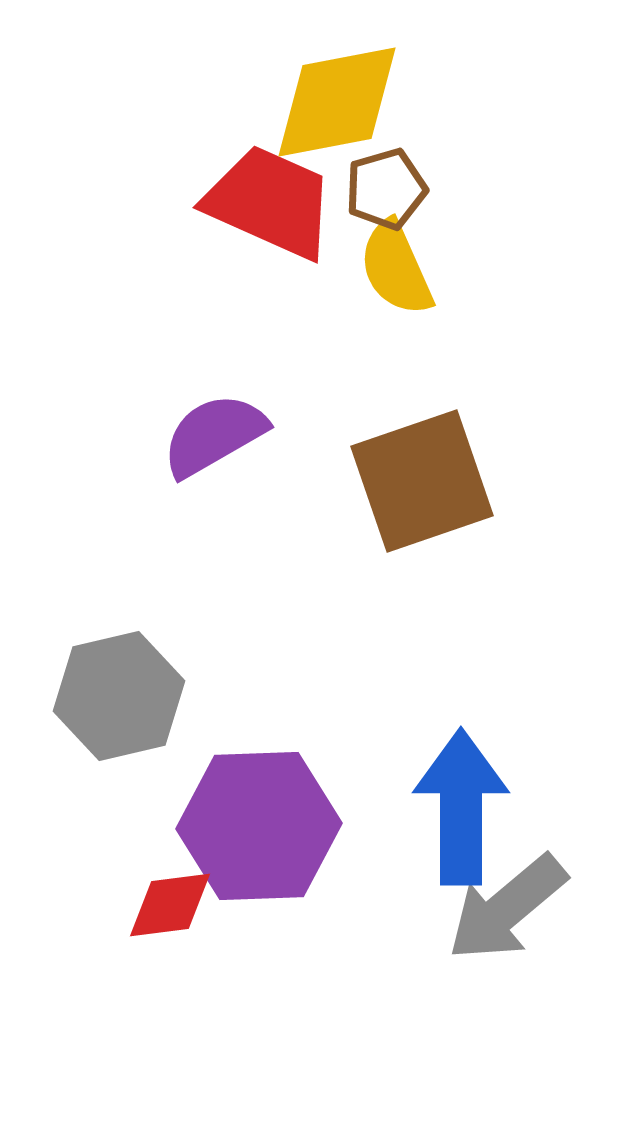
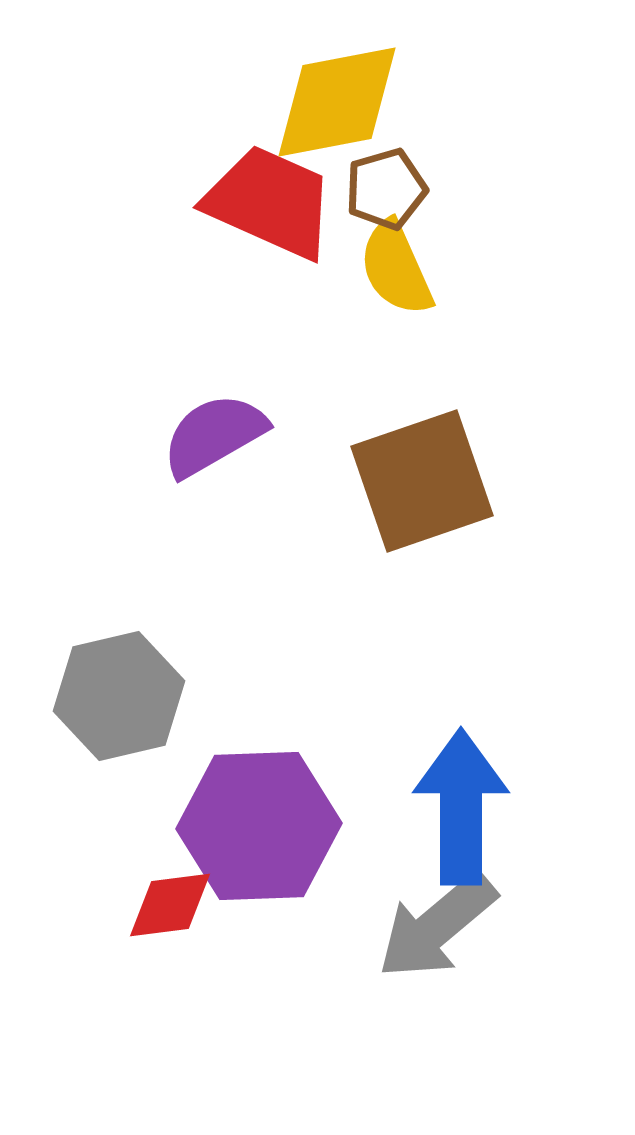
gray arrow: moved 70 px left, 18 px down
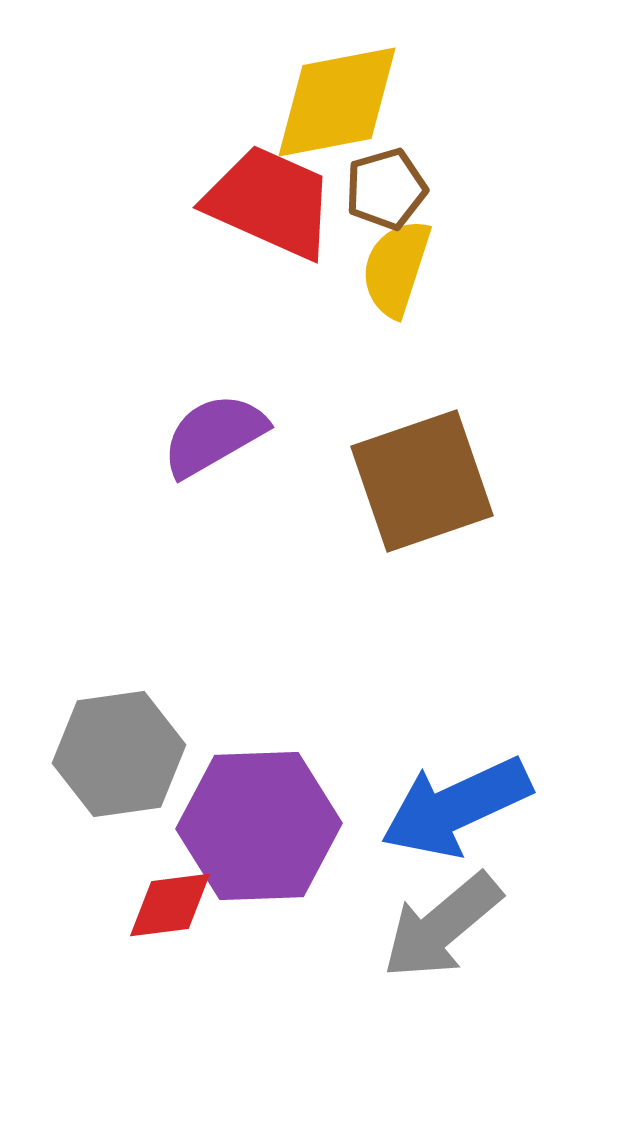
yellow semicircle: rotated 42 degrees clockwise
gray hexagon: moved 58 px down; rotated 5 degrees clockwise
blue arrow: moved 5 px left; rotated 115 degrees counterclockwise
gray arrow: moved 5 px right
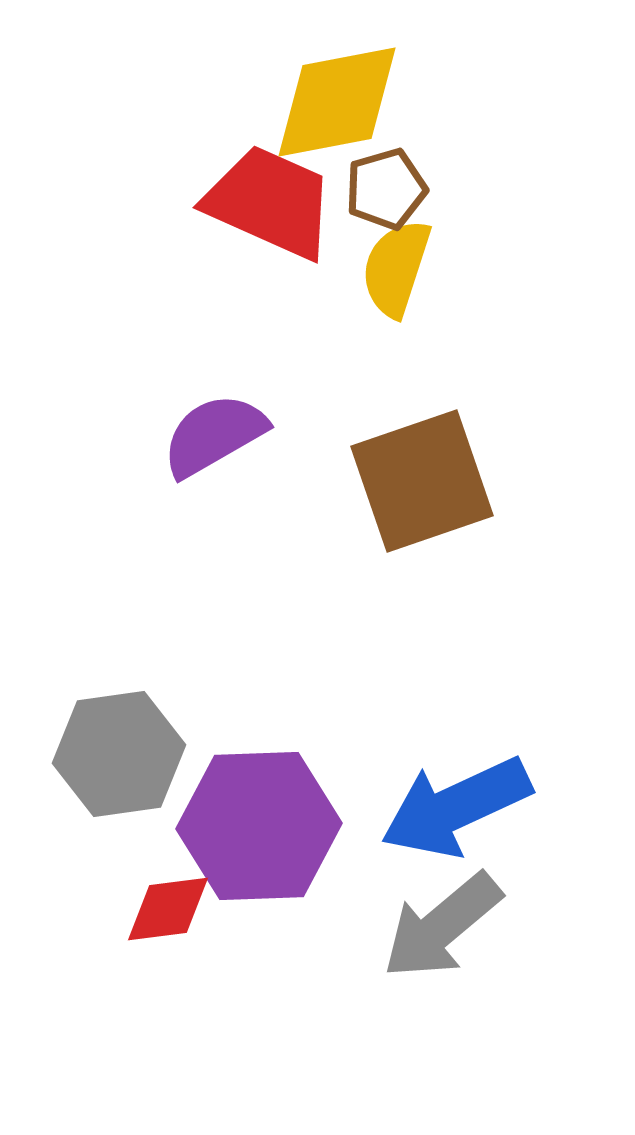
red diamond: moved 2 px left, 4 px down
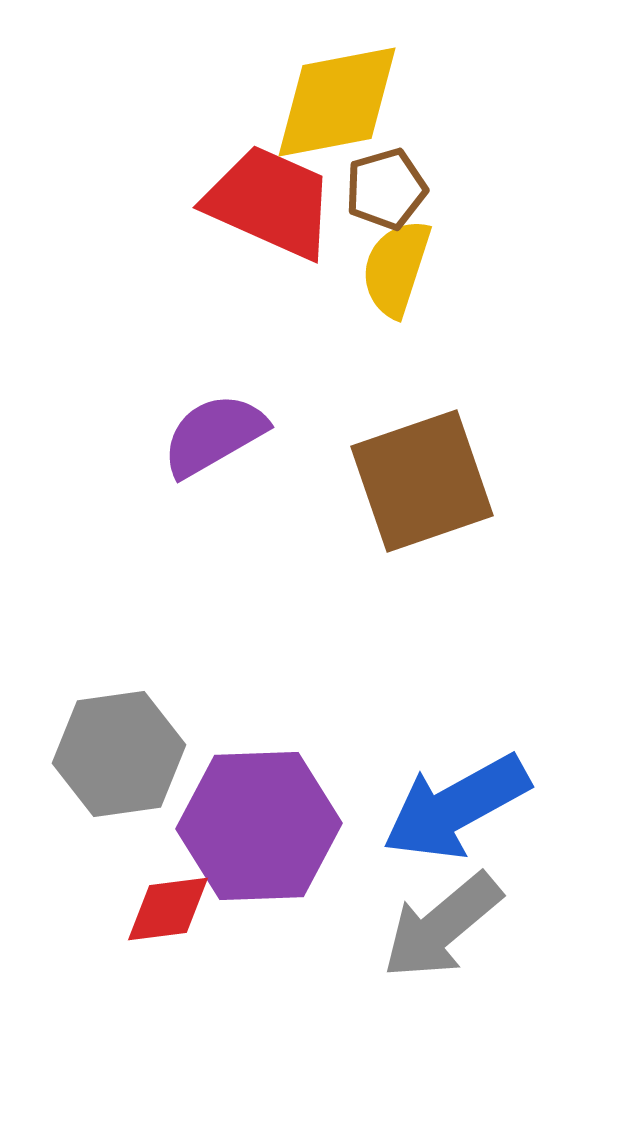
blue arrow: rotated 4 degrees counterclockwise
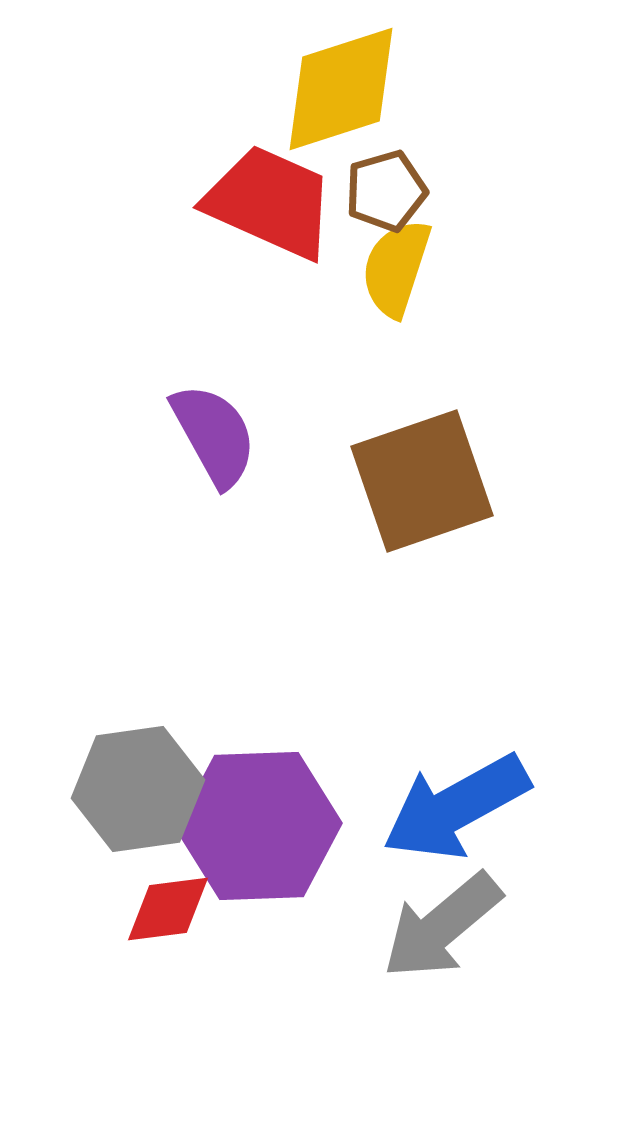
yellow diamond: moved 4 px right, 13 px up; rotated 7 degrees counterclockwise
brown pentagon: moved 2 px down
purple semicircle: rotated 91 degrees clockwise
gray hexagon: moved 19 px right, 35 px down
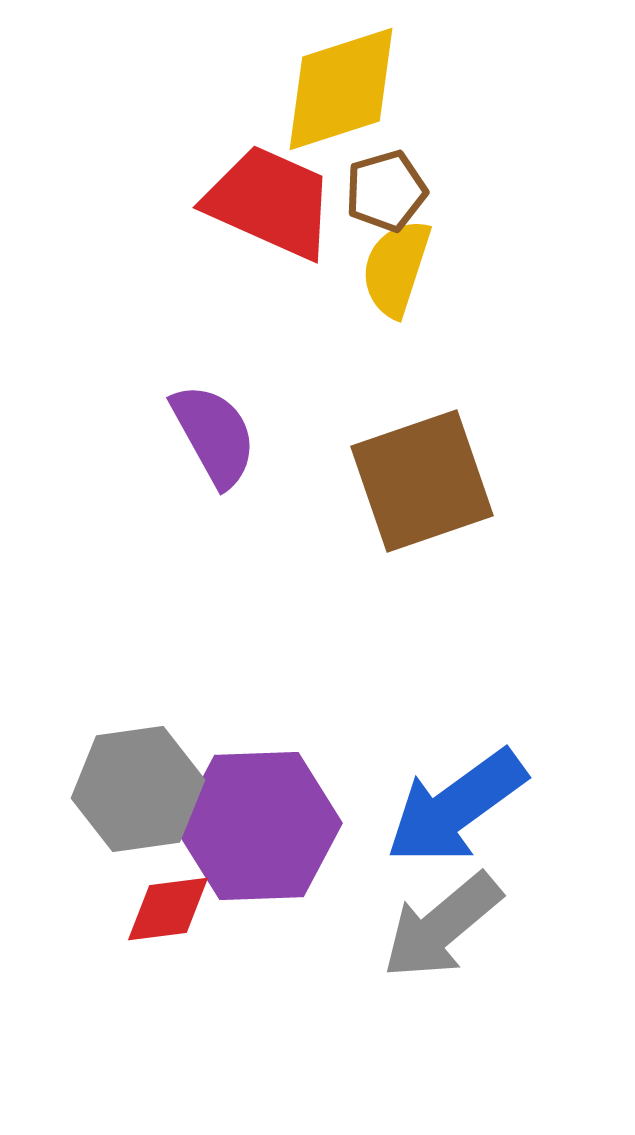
blue arrow: rotated 7 degrees counterclockwise
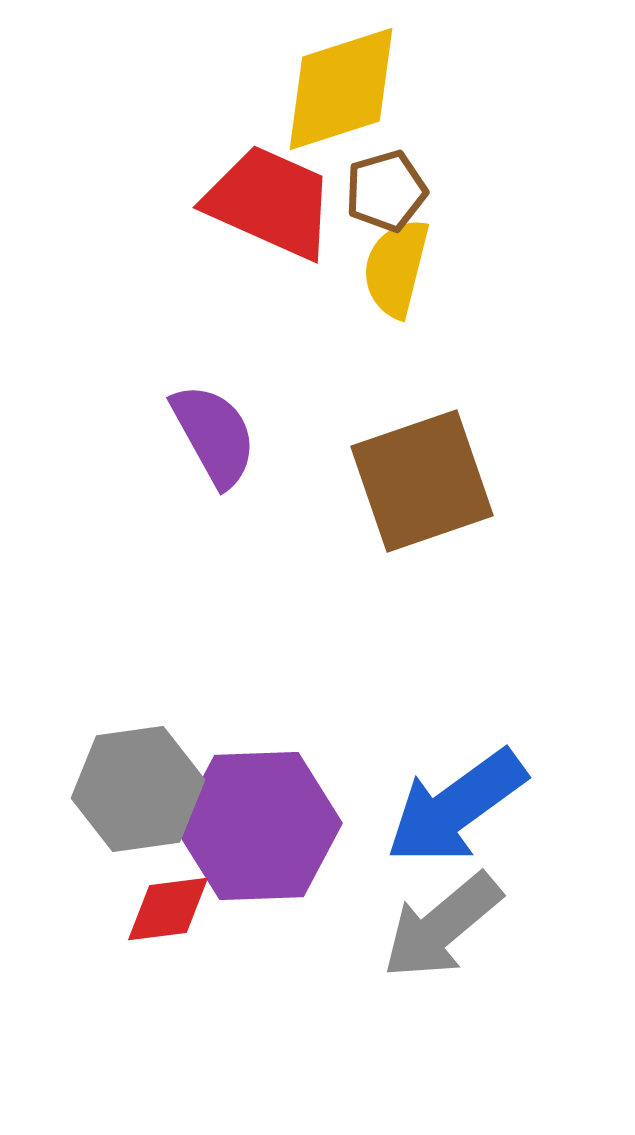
yellow semicircle: rotated 4 degrees counterclockwise
